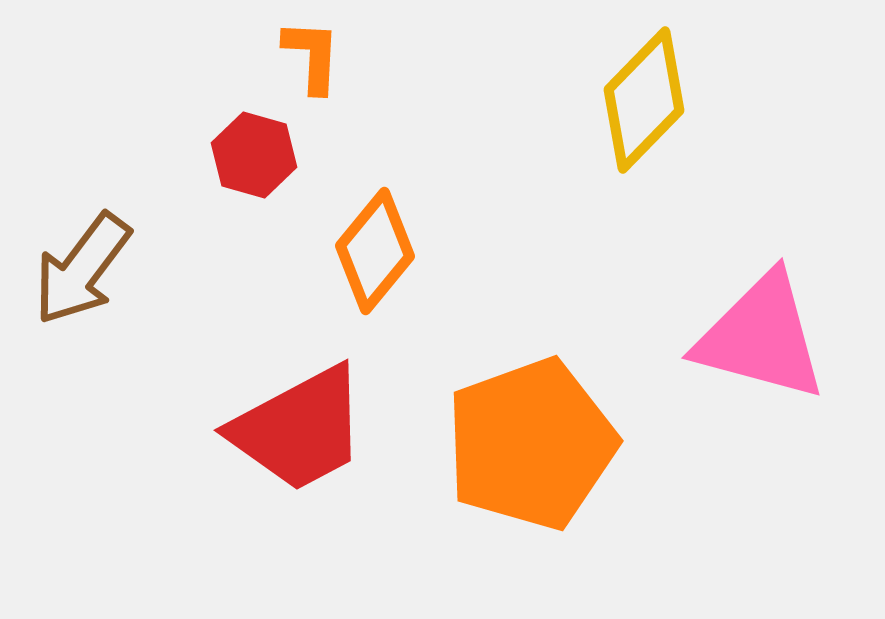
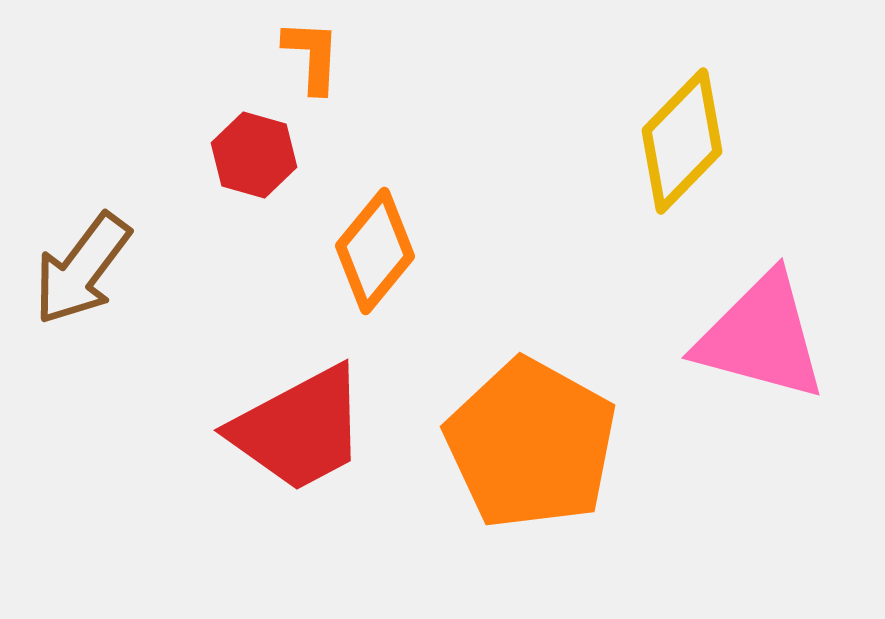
yellow diamond: moved 38 px right, 41 px down
orange pentagon: rotated 23 degrees counterclockwise
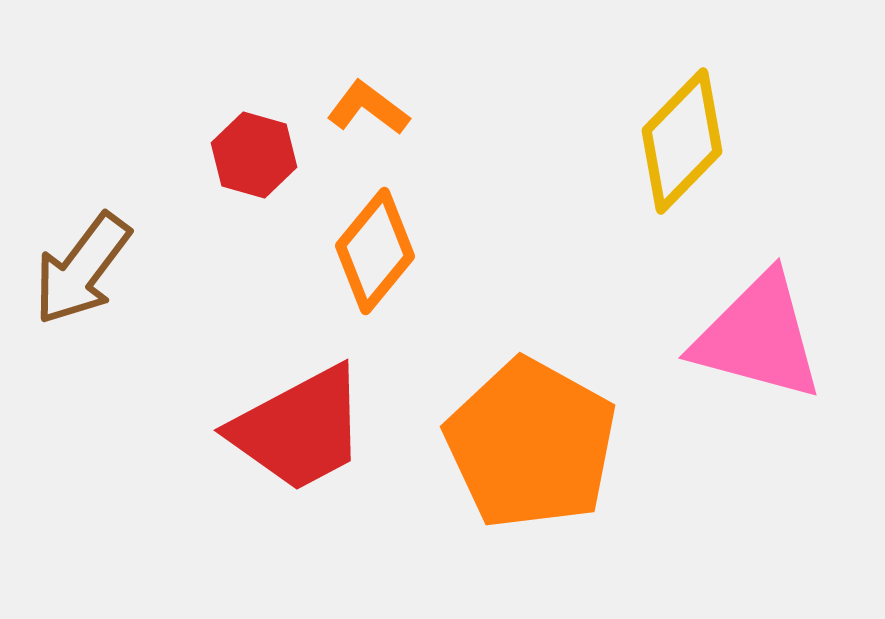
orange L-shape: moved 56 px right, 52 px down; rotated 56 degrees counterclockwise
pink triangle: moved 3 px left
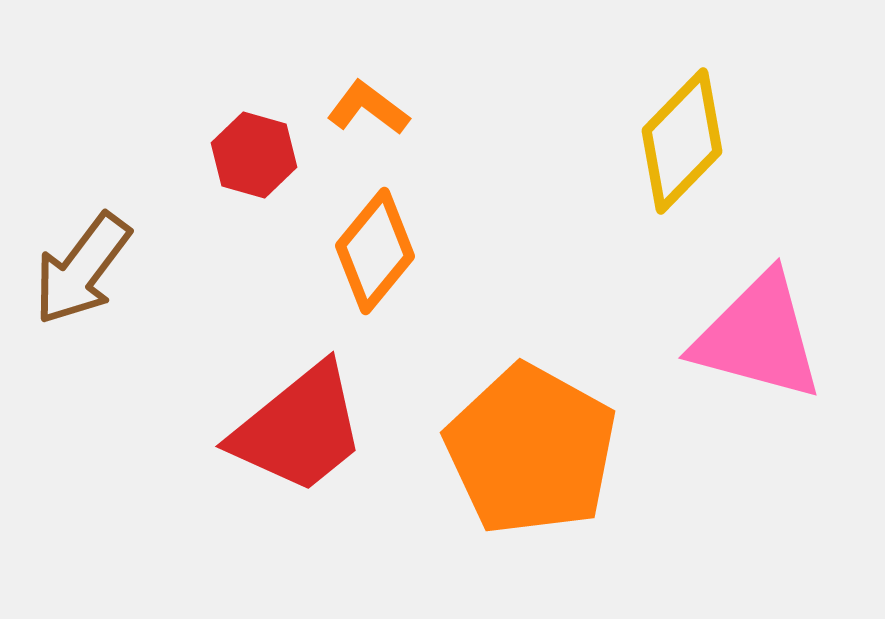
red trapezoid: rotated 11 degrees counterclockwise
orange pentagon: moved 6 px down
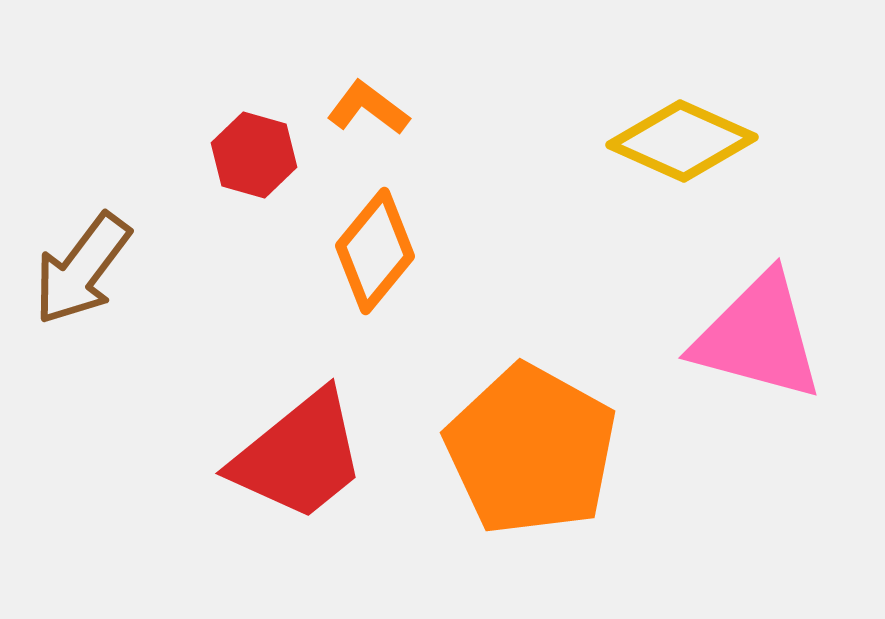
yellow diamond: rotated 70 degrees clockwise
red trapezoid: moved 27 px down
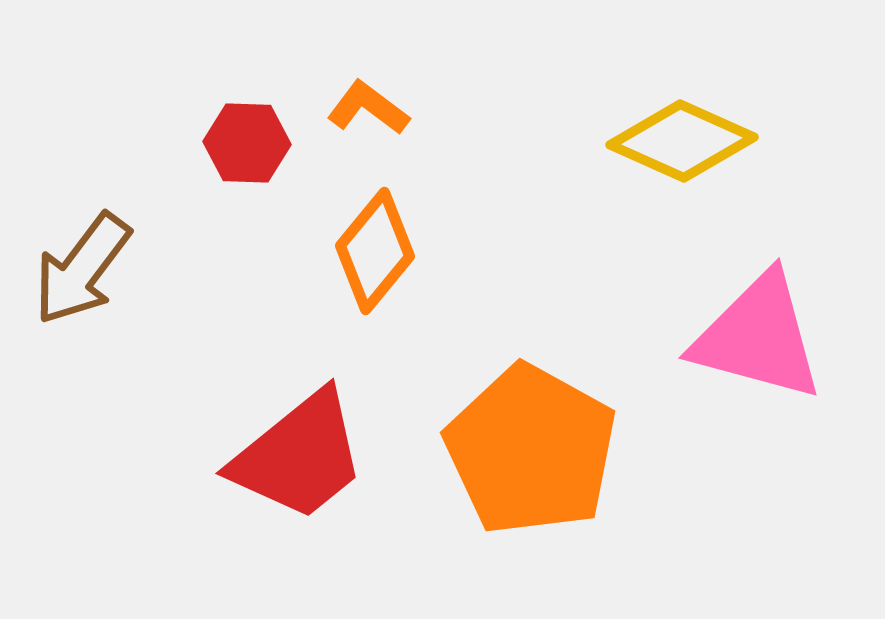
red hexagon: moved 7 px left, 12 px up; rotated 14 degrees counterclockwise
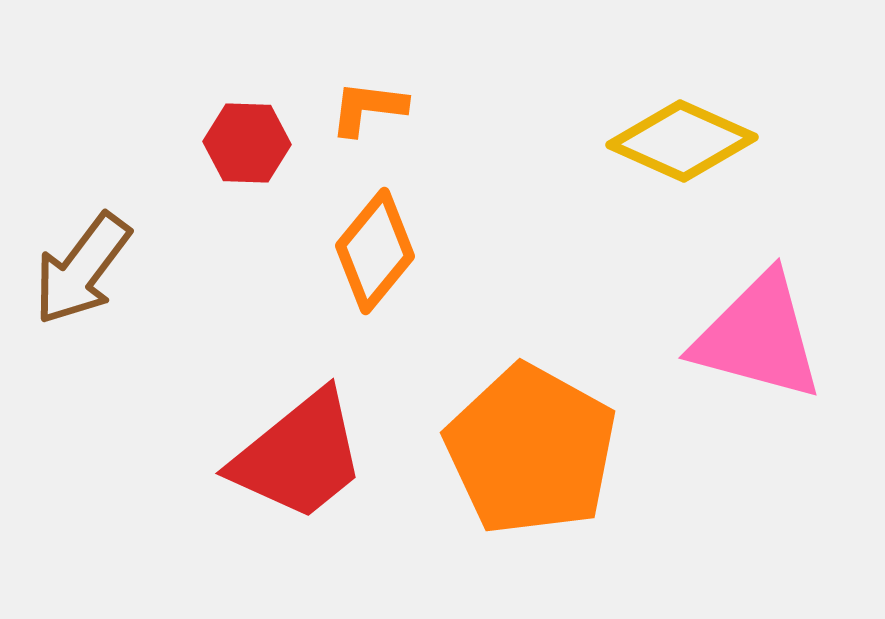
orange L-shape: rotated 30 degrees counterclockwise
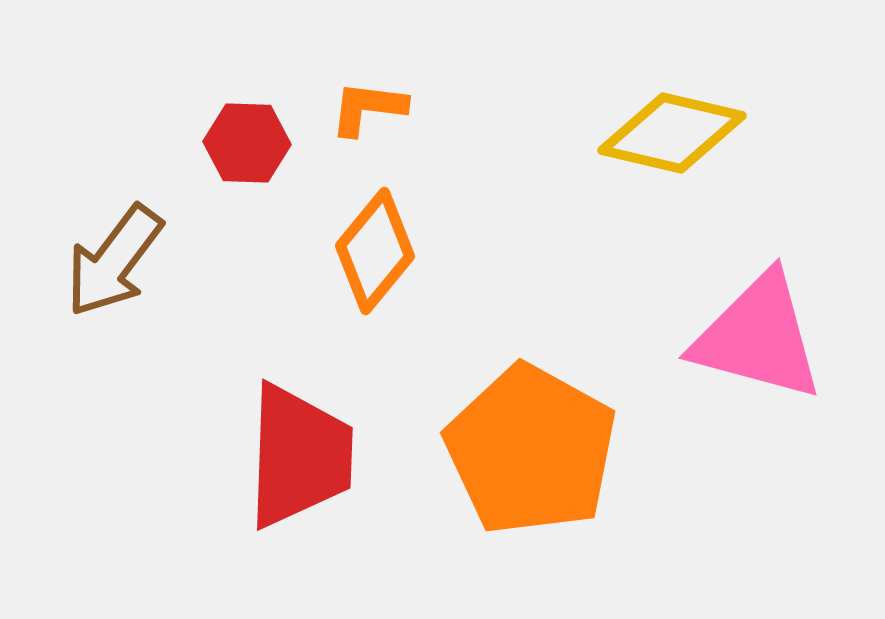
yellow diamond: moved 10 px left, 8 px up; rotated 11 degrees counterclockwise
brown arrow: moved 32 px right, 8 px up
red trapezoid: rotated 49 degrees counterclockwise
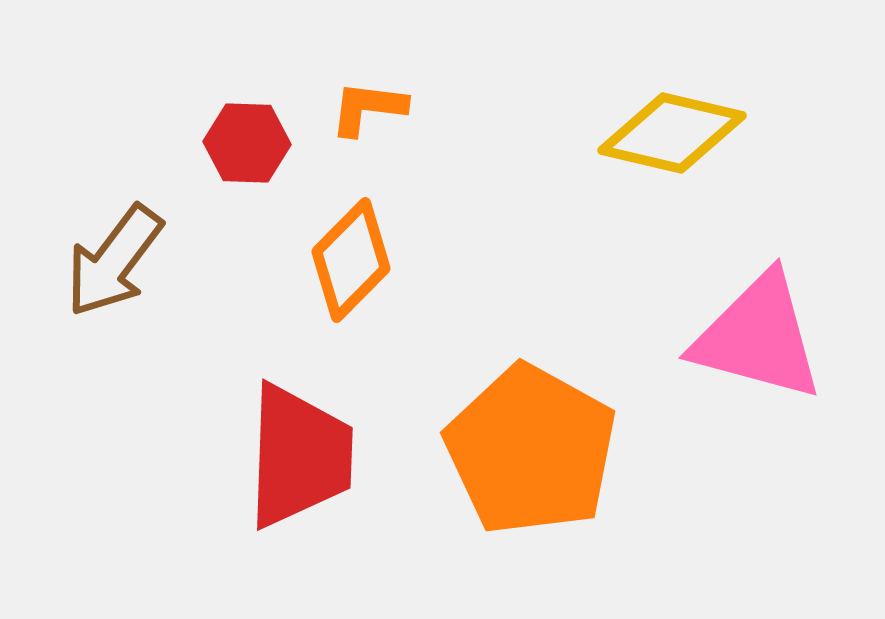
orange diamond: moved 24 px left, 9 px down; rotated 5 degrees clockwise
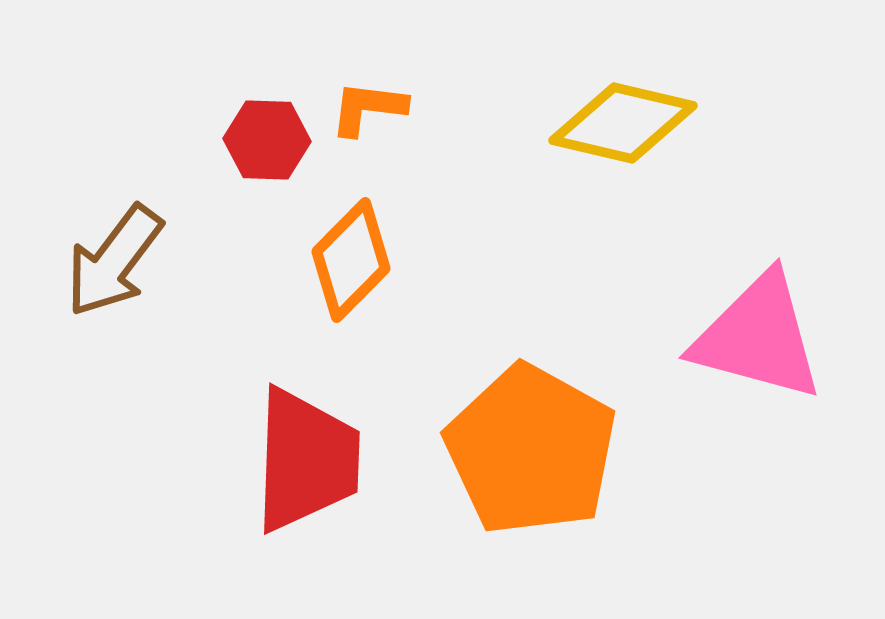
yellow diamond: moved 49 px left, 10 px up
red hexagon: moved 20 px right, 3 px up
red trapezoid: moved 7 px right, 4 px down
